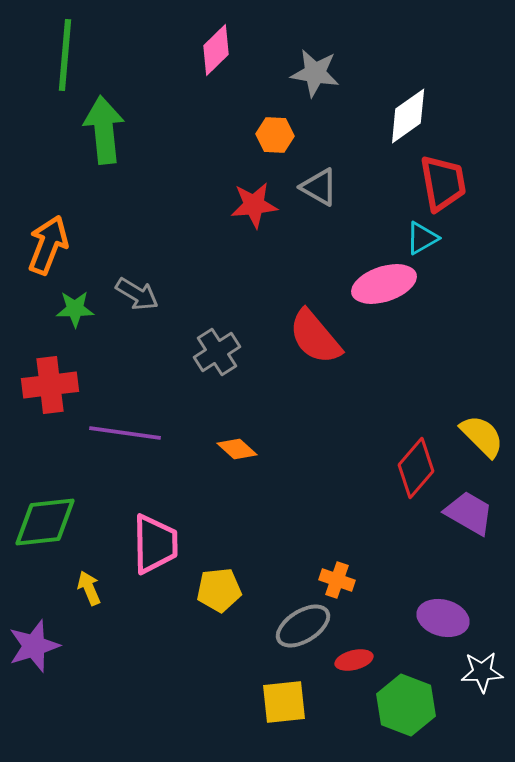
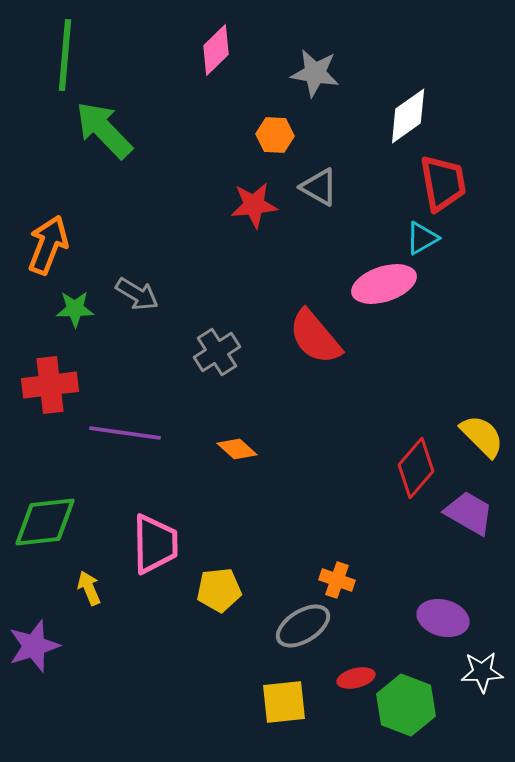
green arrow: rotated 38 degrees counterclockwise
red ellipse: moved 2 px right, 18 px down
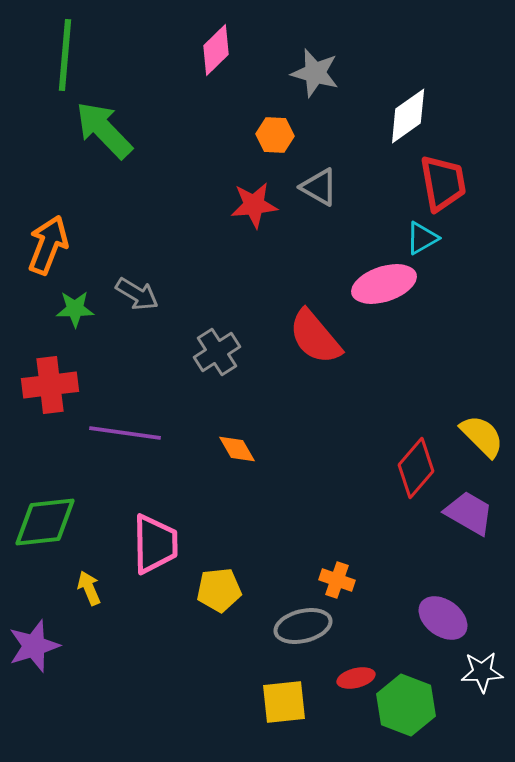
gray star: rotated 6 degrees clockwise
orange diamond: rotated 18 degrees clockwise
purple ellipse: rotated 21 degrees clockwise
gray ellipse: rotated 18 degrees clockwise
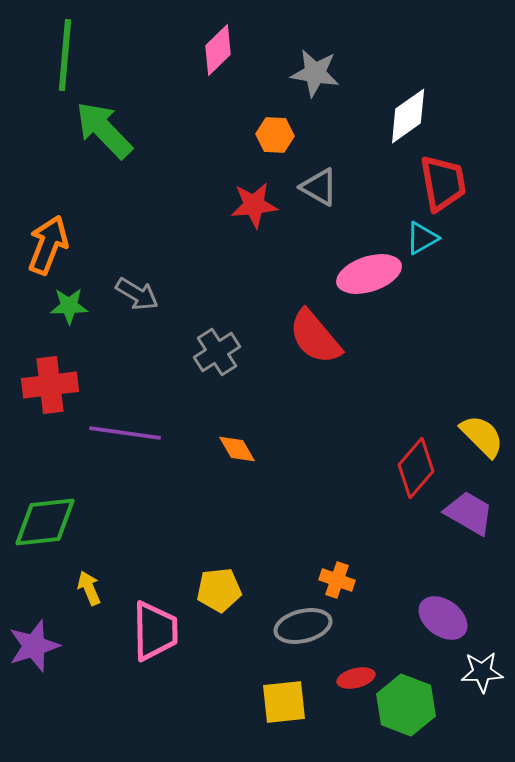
pink diamond: moved 2 px right
gray star: rotated 6 degrees counterclockwise
pink ellipse: moved 15 px left, 10 px up
green star: moved 6 px left, 3 px up
pink trapezoid: moved 87 px down
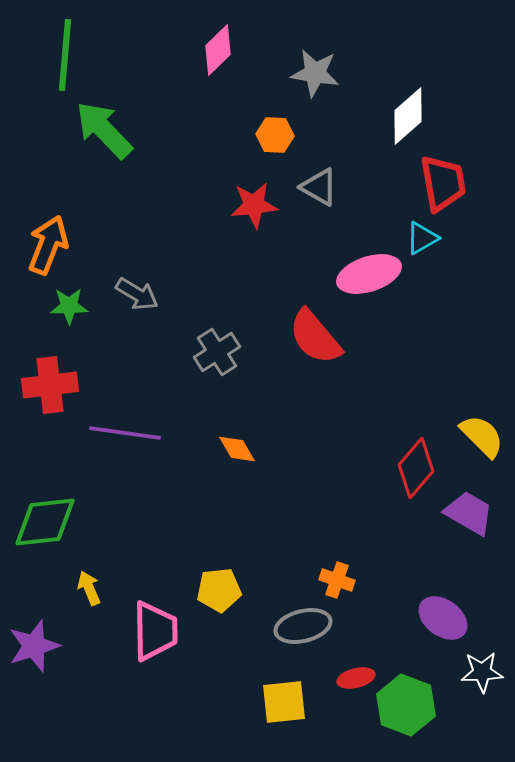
white diamond: rotated 6 degrees counterclockwise
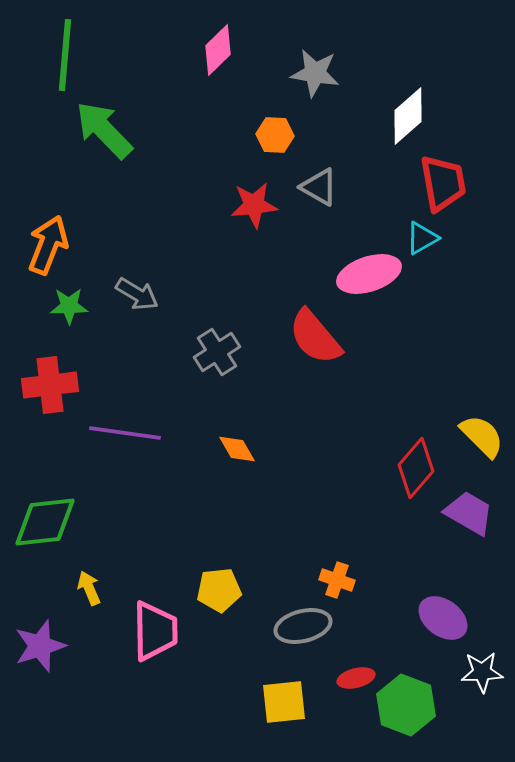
purple star: moved 6 px right
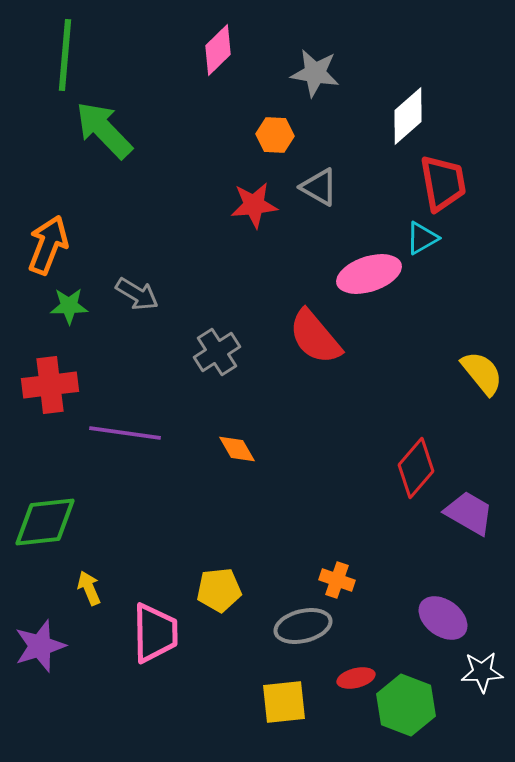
yellow semicircle: moved 63 px up; rotated 6 degrees clockwise
pink trapezoid: moved 2 px down
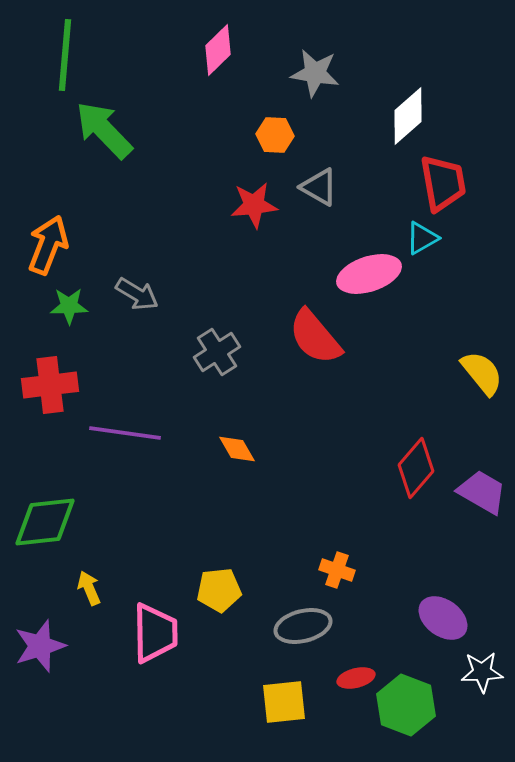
purple trapezoid: moved 13 px right, 21 px up
orange cross: moved 10 px up
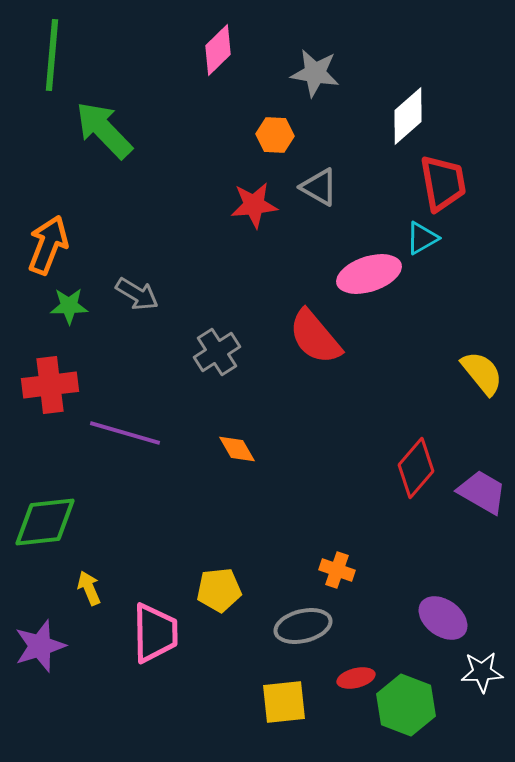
green line: moved 13 px left
purple line: rotated 8 degrees clockwise
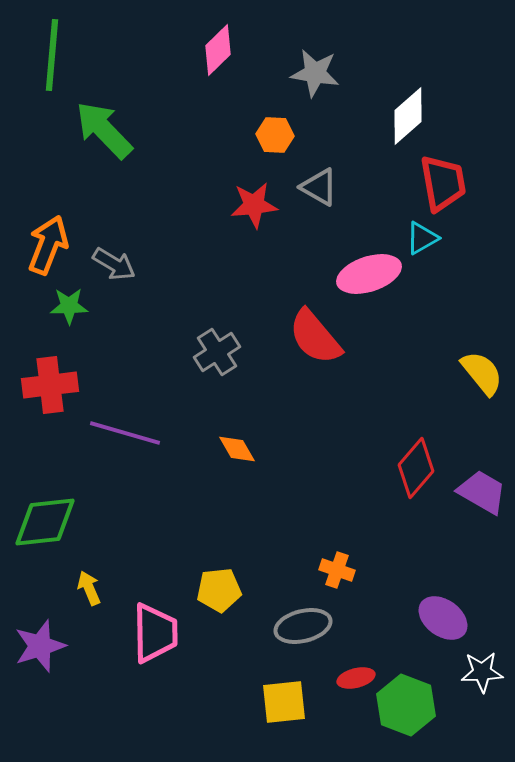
gray arrow: moved 23 px left, 30 px up
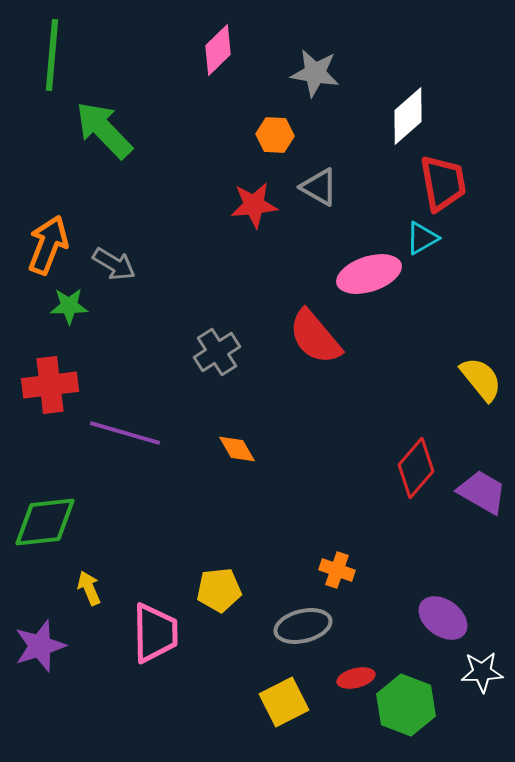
yellow semicircle: moved 1 px left, 6 px down
yellow square: rotated 21 degrees counterclockwise
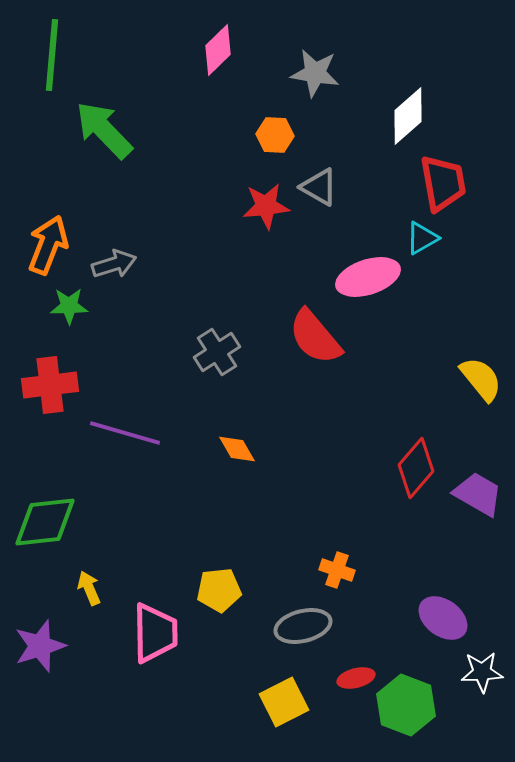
red star: moved 12 px right, 1 px down
gray arrow: rotated 48 degrees counterclockwise
pink ellipse: moved 1 px left, 3 px down
purple trapezoid: moved 4 px left, 2 px down
